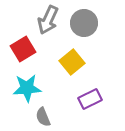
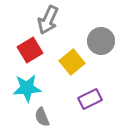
gray circle: moved 17 px right, 18 px down
red square: moved 7 px right, 1 px down
gray semicircle: moved 1 px left
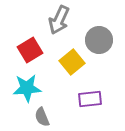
gray arrow: moved 11 px right
gray circle: moved 2 px left, 1 px up
purple rectangle: rotated 20 degrees clockwise
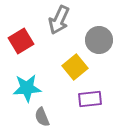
red square: moved 9 px left, 9 px up
yellow square: moved 3 px right, 5 px down
